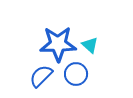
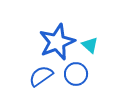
blue star: moved 1 px left, 2 px up; rotated 21 degrees counterclockwise
blue semicircle: rotated 10 degrees clockwise
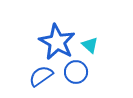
blue star: rotated 21 degrees counterclockwise
blue circle: moved 2 px up
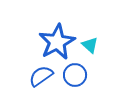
blue star: rotated 15 degrees clockwise
blue circle: moved 1 px left, 3 px down
